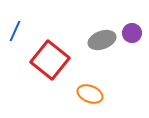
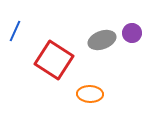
red square: moved 4 px right; rotated 6 degrees counterclockwise
orange ellipse: rotated 20 degrees counterclockwise
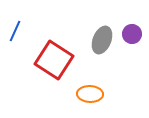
purple circle: moved 1 px down
gray ellipse: rotated 48 degrees counterclockwise
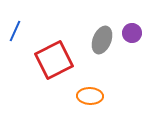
purple circle: moved 1 px up
red square: rotated 30 degrees clockwise
orange ellipse: moved 2 px down
